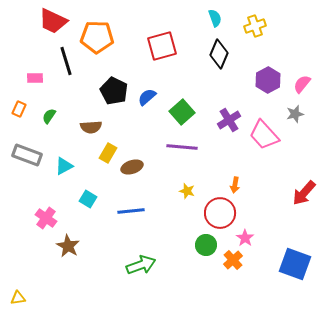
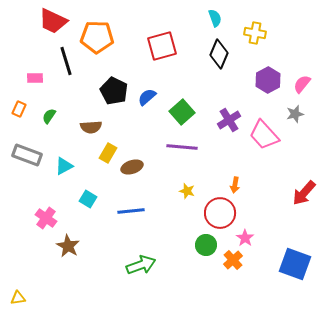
yellow cross: moved 7 px down; rotated 30 degrees clockwise
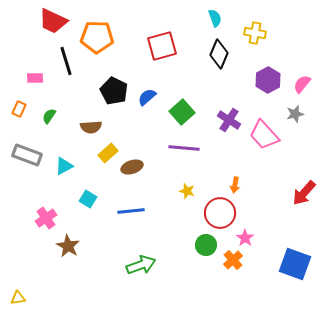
purple cross: rotated 25 degrees counterclockwise
purple line: moved 2 px right, 1 px down
yellow rectangle: rotated 18 degrees clockwise
pink cross: rotated 20 degrees clockwise
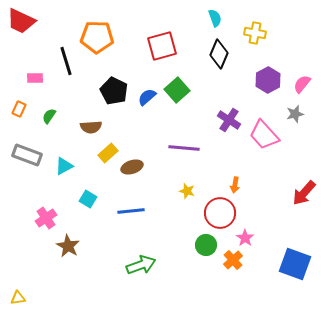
red trapezoid: moved 32 px left
green square: moved 5 px left, 22 px up
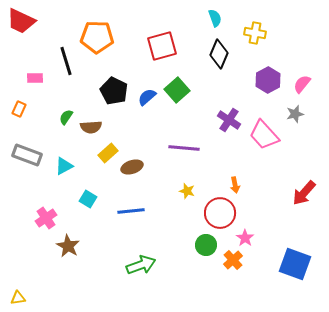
green semicircle: moved 17 px right, 1 px down
orange arrow: rotated 21 degrees counterclockwise
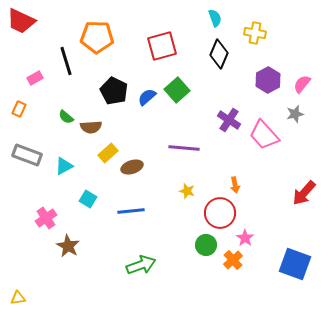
pink rectangle: rotated 28 degrees counterclockwise
green semicircle: rotated 84 degrees counterclockwise
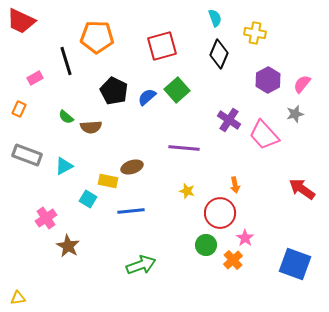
yellow rectangle: moved 28 px down; rotated 54 degrees clockwise
red arrow: moved 2 px left, 4 px up; rotated 84 degrees clockwise
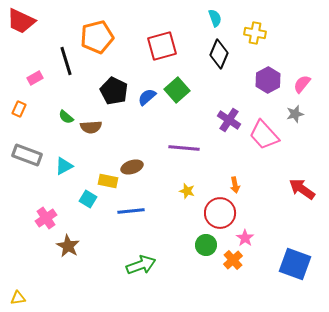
orange pentagon: rotated 16 degrees counterclockwise
